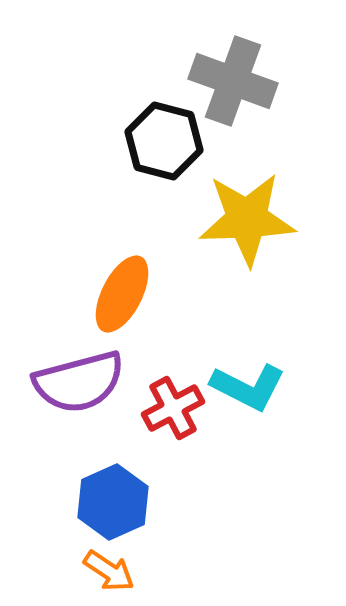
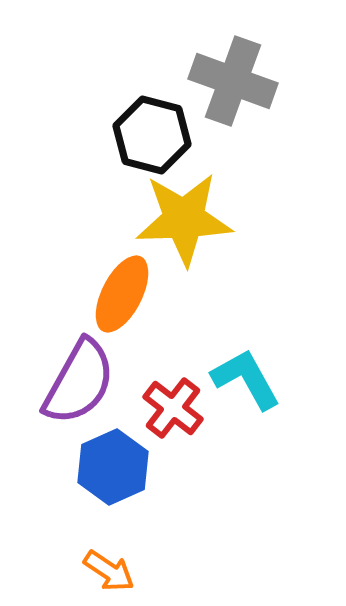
black hexagon: moved 12 px left, 6 px up
yellow star: moved 63 px left
purple semicircle: rotated 46 degrees counterclockwise
cyan L-shape: moved 2 px left, 8 px up; rotated 146 degrees counterclockwise
red cross: rotated 24 degrees counterclockwise
blue hexagon: moved 35 px up
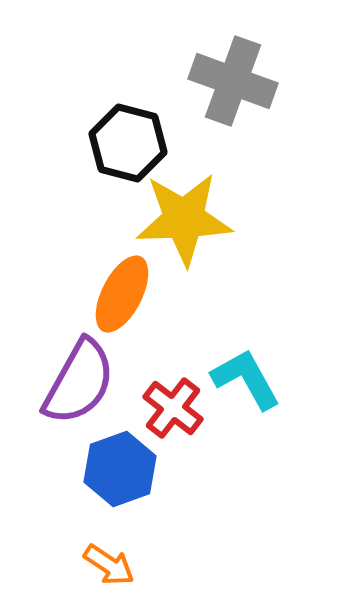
black hexagon: moved 24 px left, 8 px down
blue hexagon: moved 7 px right, 2 px down; rotated 4 degrees clockwise
orange arrow: moved 6 px up
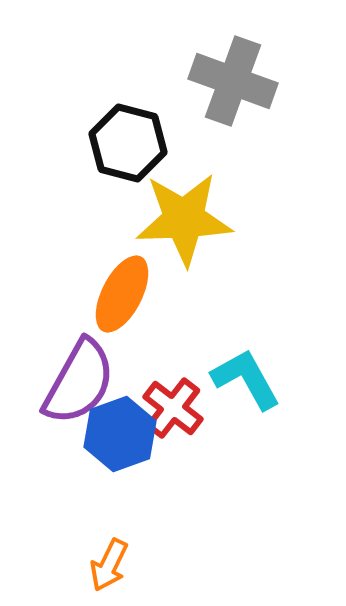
blue hexagon: moved 35 px up
orange arrow: rotated 82 degrees clockwise
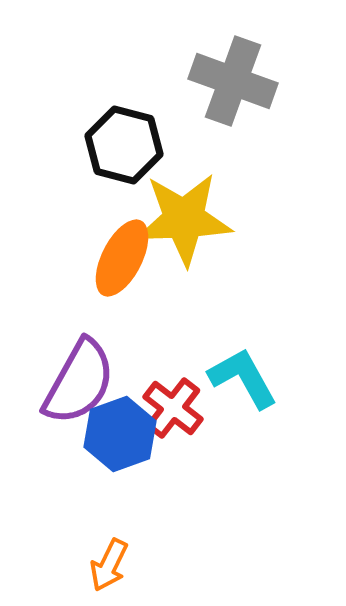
black hexagon: moved 4 px left, 2 px down
orange ellipse: moved 36 px up
cyan L-shape: moved 3 px left, 1 px up
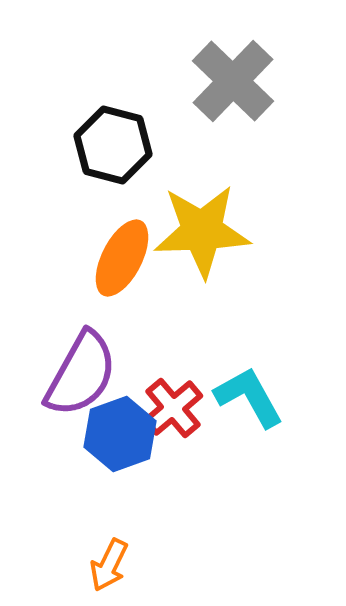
gray cross: rotated 24 degrees clockwise
black hexagon: moved 11 px left
yellow star: moved 18 px right, 12 px down
cyan L-shape: moved 6 px right, 19 px down
purple semicircle: moved 2 px right, 8 px up
red cross: rotated 12 degrees clockwise
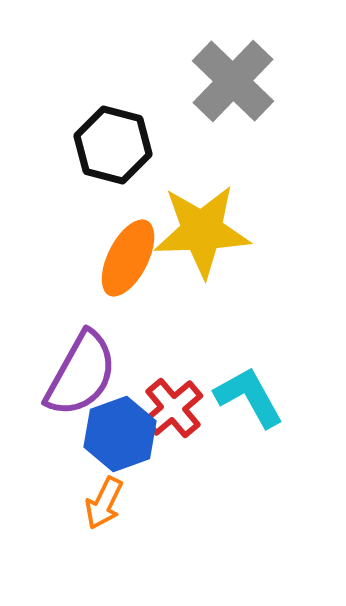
orange ellipse: moved 6 px right
orange arrow: moved 5 px left, 62 px up
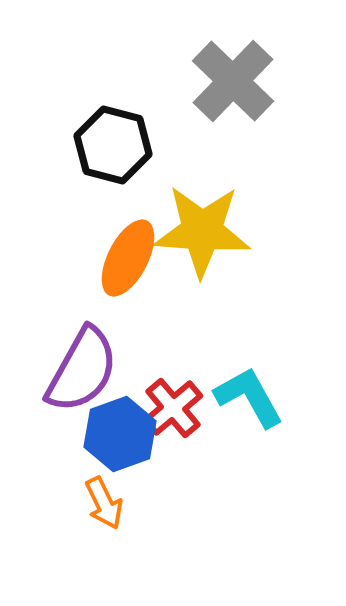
yellow star: rotated 6 degrees clockwise
purple semicircle: moved 1 px right, 4 px up
orange arrow: rotated 52 degrees counterclockwise
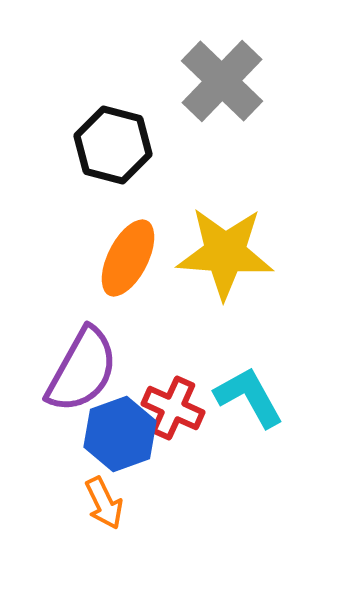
gray cross: moved 11 px left
yellow star: moved 23 px right, 22 px down
red cross: rotated 26 degrees counterclockwise
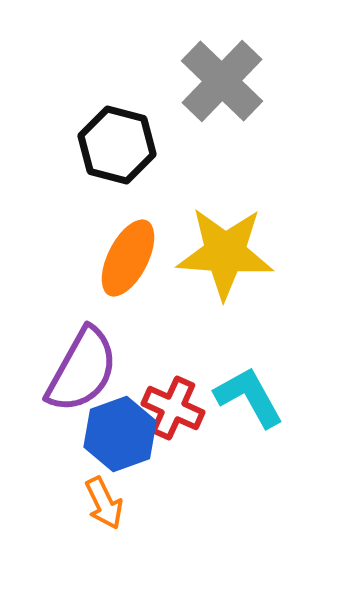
black hexagon: moved 4 px right
